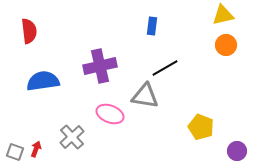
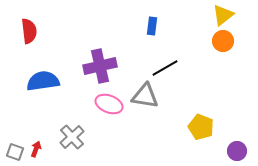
yellow triangle: rotated 25 degrees counterclockwise
orange circle: moved 3 px left, 4 px up
pink ellipse: moved 1 px left, 10 px up
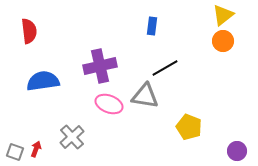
yellow pentagon: moved 12 px left
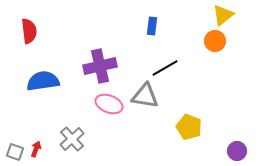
orange circle: moved 8 px left
gray cross: moved 2 px down
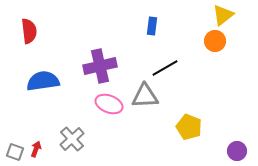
gray triangle: rotated 12 degrees counterclockwise
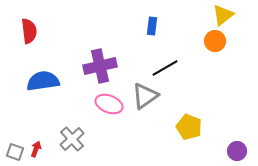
gray triangle: rotated 32 degrees counterclockwise
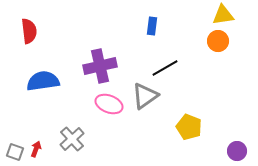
yellow triangle: rotated 30 degrees clockwise
orange circle: moved 3 px right
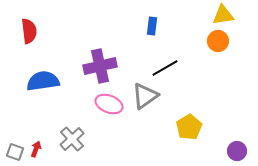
yellow pentagon: rotated 20 degrees clockwise
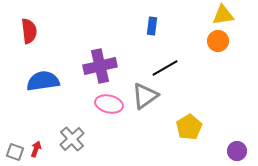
pink ellipse: rotated 8 degrees counterclockwise
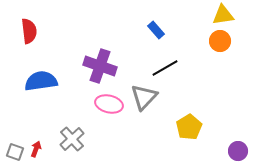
blue rectangle: moved 4 px right, 4 px down; rotated 48 degrees counterclockwise
orange circle: moved 2 px right
purple cross: rotated 32 degrees clockwise
blue semicircle: moved 2 px left
gray triangle: moved 1 px left, 1 px down; rotated 12 degrees counterclockwise
purple circle: moved 1 px right
